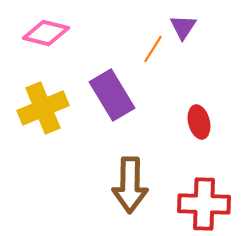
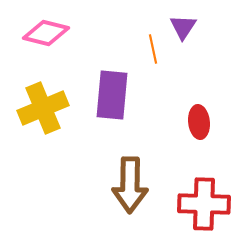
orange line: rotated 44 degrees counterclockwise
purple rectangle: rotated 36 degrees clockwise
red ellipse: rotated 8 degrees clockwise
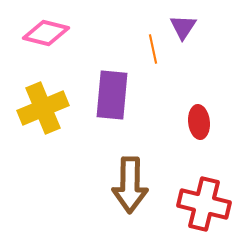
red cross: rotated 12 degrees clockwise
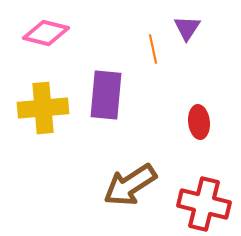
purple triangle: moved 4 px right, 1 px down
purple rectangle: moved 6 px left
yellow cross: rotated 18 degrees clockwise
brown arrow: rotated 56 degrees clockwise
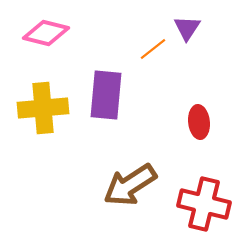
orange line: rotated 64 degrees clockwise
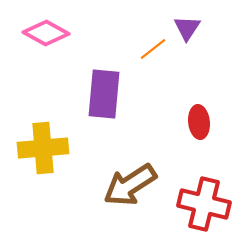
pink diamond: rotated 15 degrees clockwise
purple rectangle: moved 2 px left, 1 px up
yellow cross: moved 40 px down
